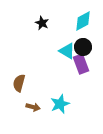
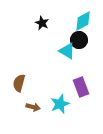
black circle: moved 4 px left, 7 px up
purple rectangle: moved 23 px down
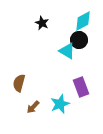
brown arrow: rotated 120 degrees clockwise
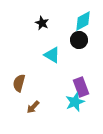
cyan triangle: moved 15 px left, 4 px down
cyan star: moved 15 px right, 2 px up
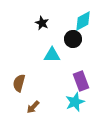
black circle: moved 6 px left, 1 px up
cyan triangle: rotated 30 degrees counterclockwise
purple rectangle: moved 6 px up
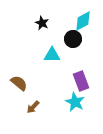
brown semicircle: rotated 114 degrees clockwise
cyan star: rotated 24 degrees counterclockwise
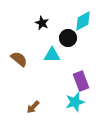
black circle: moved 5 px left, 1 px up
brown semicircle: moved 24 px up
cyan star: rotated 30 degrees clockwise
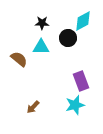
black star: rotated 24 degrees counterclockwise
cyan triangle: moved 11 px left, 8 px up
cyan star: moved 3 px down
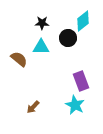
cyan diamond: rotated 10 degrees counterclockwise
cyan star: rotated 30 degrees counterclockwise
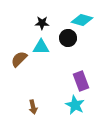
cyan diamond: moved 1 px left, 1 px up; rotated 55 degrees clockwise
brown semicircle: rotated 84 degrees counterclockwise
brown arrow: rotated 56 degrees counterclockwise
